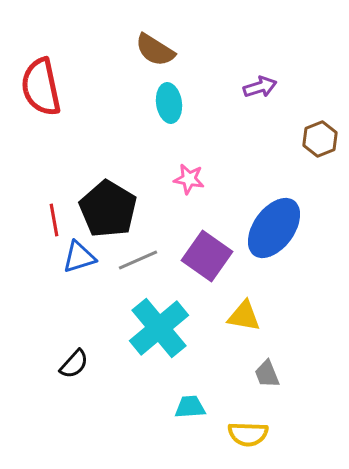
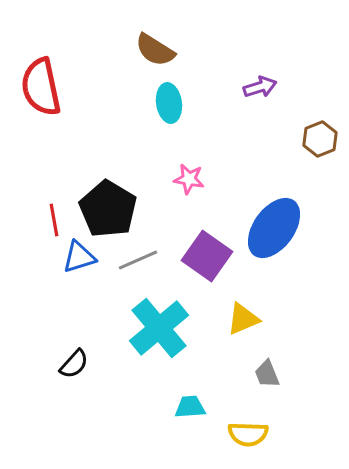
yellow triangle: moved 1 px left, 3 px down; rotated 33 degrees counterclockwise
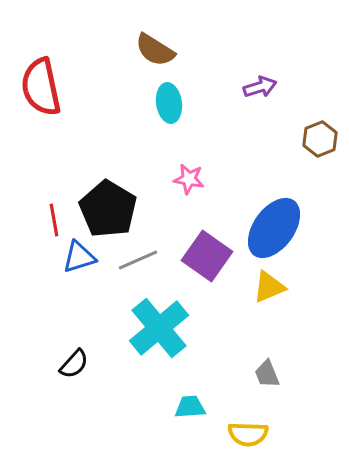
yellow triangle: moved 26 px right, 32 px up
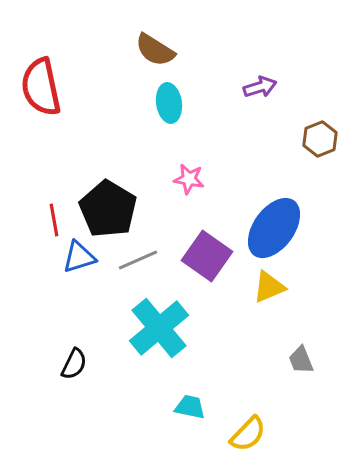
black semicircle: rotated 16 degrees counterclockwise
gray trapezoid: moved 34 px right, 14 px up
cyan trapezoid: rotated 16 degrees clockwise
yellow semicircle: rotated 48 degrees counterclockwise
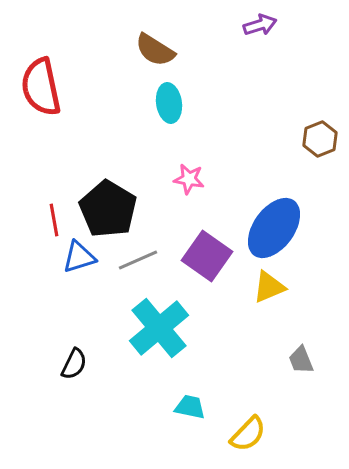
purple arrow: moved 62 px up
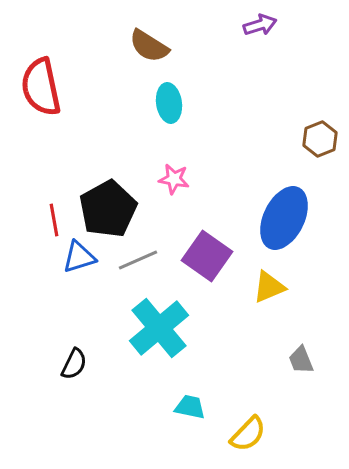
brown semicircle: moved 6 px left, 4 px up
pink star: moved 15 px left
black pentagon: rotated 12 degrees clockwise
blue ellipse: moved 10 px right, 10 px up; rotated 10 degrees counterclockwise
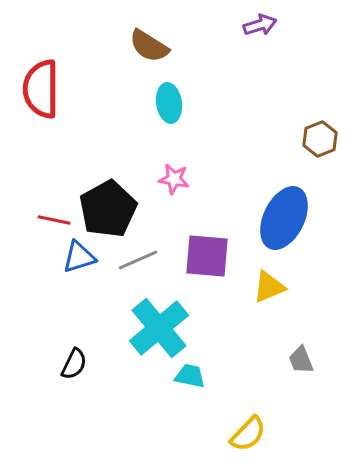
red semicircle: moved 2 px down; rotated 12 degrees clockwise
red line: rotated 68 degrees counterclockwise
purple square: rotated 30 degrees counterclockwise
cyan trapezoid: moved 31 px up
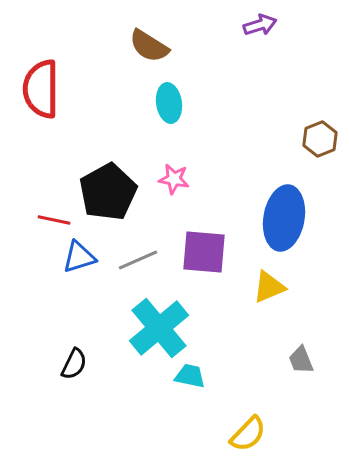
black pentagon: moved 17 px up
blue ellipse: rotated 16 degrees counterclockwise
purple square: moved 3 px left, 4 px up
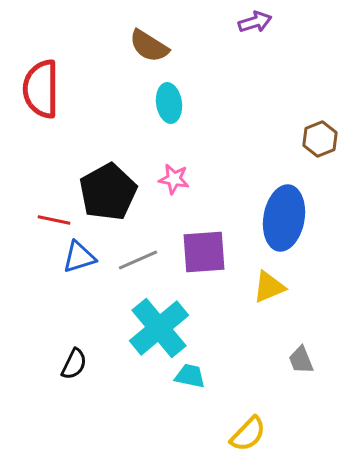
purple arrow: moved 5 px left, 3 px up
purple square: rotated 9 degrees counterclockwise
